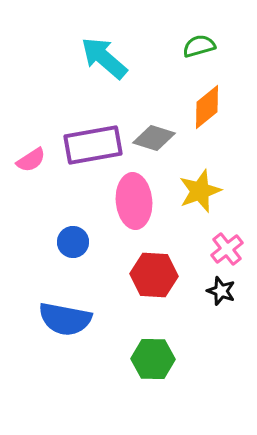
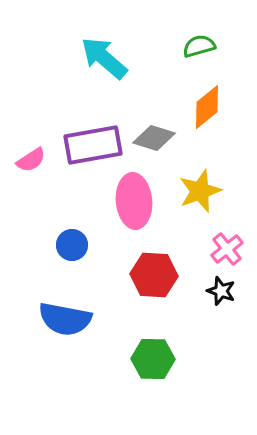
blue circle: moved 1 px left, 3 px down
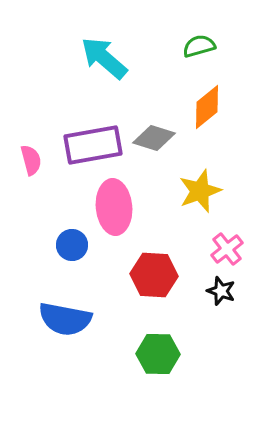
pink semicircle: rotated 72 degrees counterclockwise
pink ellipse: moved 20 px left, 6 px down
green hexagon: moved 5 px right, 5 px up
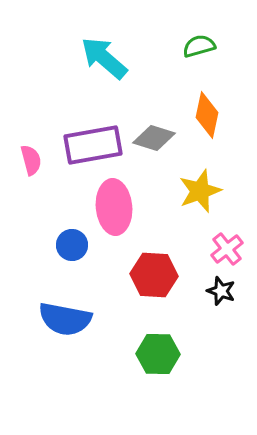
orange diamond: moved 8 px down; rotated 39 degrees counterclockwise
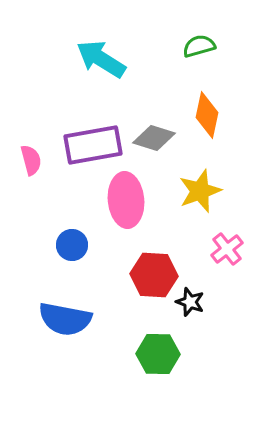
cyan arrow: moved 3 px left, 1 px down; rotated 9 degrees counterclockwise
pink ellipse: moved 12 px right, 7 px up
black star: moved 31 px left, 11 px down
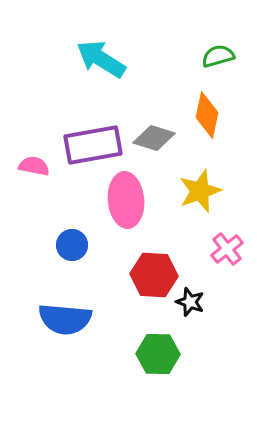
green semicircle: moved 19 px right, 10 px down
pink semicircle: moved 3 px right, 6 px down; rotated 64 degrees counterclockwise
blue semicircle: rotated 6 degrees counterclockwise
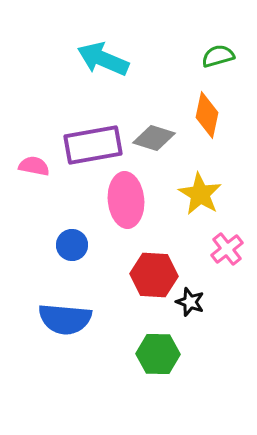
cyan arrow: moved 2 px right; rotated 9 degrees counterclockwise
yellow star: moved 3 px down; rotated 21 degrees counterclockwise
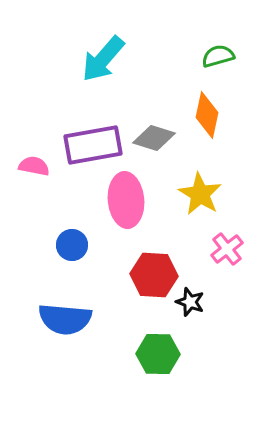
cyan arrow: rotated 72 degrees counterclockwise
